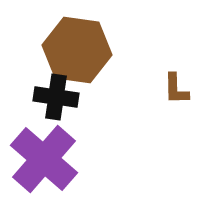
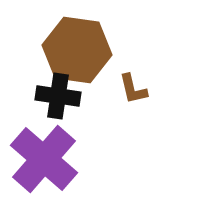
brown L-shape: moved 43 px left; rotated 12 degrees counterclockwise
black cross: moved 2 px right, 1 px up
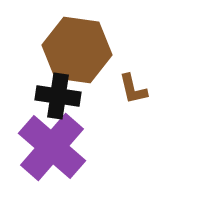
purple cross: moved 8 px right, 12 px up
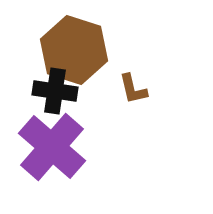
brown hexagon: moved 3 px left; rotated 10 degrees clockwise
black cross: moved 3 px left, 5 px up
